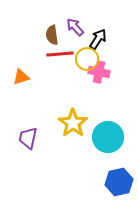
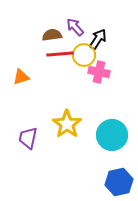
brown semicircle: rotated 90 degrees clockwise
yellow circle: moved 3 px left, 4 px up
yellow star: moved 6 px left, 1 px down
cyan circle: moved 4 px right, 2 px up
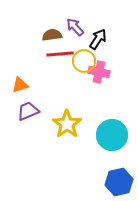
yellow circle: moved 6 px down
orange triangle: moved 1 px left, 8 px down
purple trapezoid: moved 27 px up; rotated 55 degrees clockwise
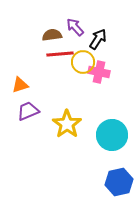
yellow circle: moved 1 px left, 1 px down
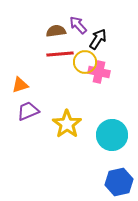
purple arrow: moved 3 px right, 2 px up
brown semicircle: moved 4 px right, 4 px up
yellow circle: moved 2 px right
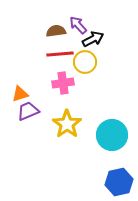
black arrow: moved 5 px left; rotated 30 degrees clockwise
pink cross: moved 36 px left, 11 px down; rotated 20 degrees counterclockwise
orange triangle: moved 9 px down
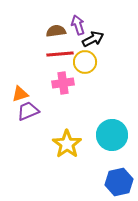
purple arrow: rotated 24 degrees clockwise
yellow star: moved 20 px down
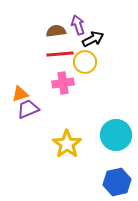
purple trapezoid: moved 2 px up
cyan circle: moved 4 px right
blue hexagon: moved 2 px left
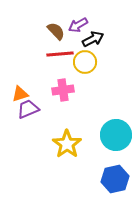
purple arrow: rotated 102 degrees counterclockwise
brown semicircle: rotated 54 degrees clockwise
pink cross: moved 7 px down
blue hexagon: moved 2 px left, 3 px up
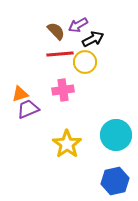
blue hexagon: moved 2 px down
